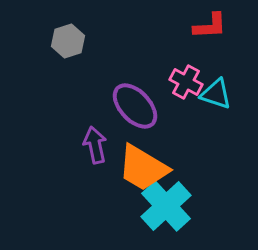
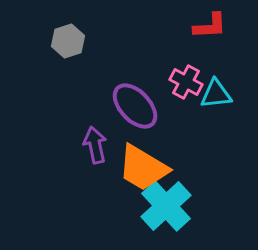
cyan triangle: rotated 24 degrees counterclockwise
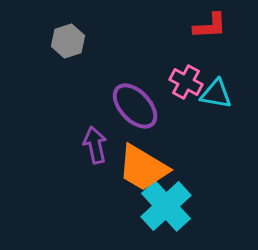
cyan triangle: rotated 16 degrees clockwise
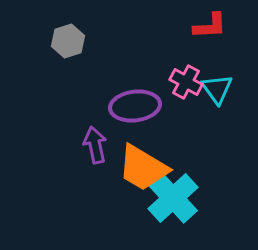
cyan triangle: moved 1 px right, 5 px up; rotated 44 degrees clockwise
purple ellipse: rotated 54 degrees counterclockwise
cyan cross: moved 7 px right, 8 px up
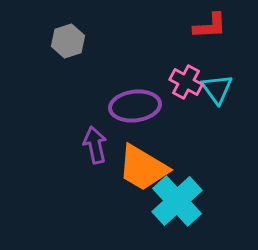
cyan cross: moved 4 px right, 3 px down
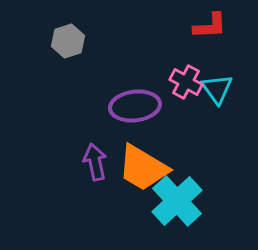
purple arrow: moved 17 px down
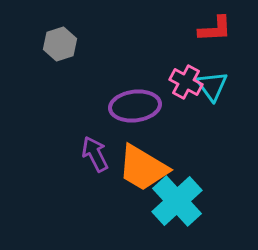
red L-shape: moved 5 px right, 3 px down
gray hexagon: moved 8 px left, 3 px down
cyan triangle: moved 5 px left, 3 px up
purple arrow: moved 8 px up; rotated 15 degrees counterclockwise
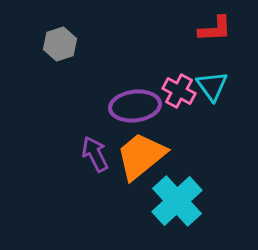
pink cross: moved 7 px left, 9 px down
orange trapezoid: moved 2 px left, 12 px up; rotated 110 degrees clockwise
